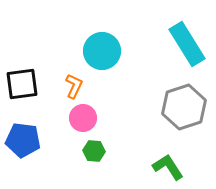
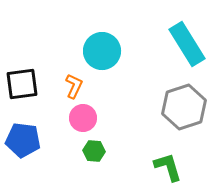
green L-shape: rotated 16 degrees clockwise
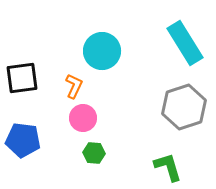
cyan rectangle: moved 2 px left, 1 px up
black square: moved 6 px up
green hexagon: moved 2 px down
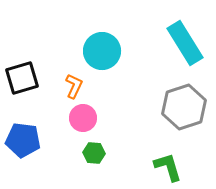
black square: rotated 8 degrees counterclockwise
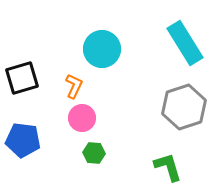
cyan circle: moved 2 px up
pink circle: moved 1 px left
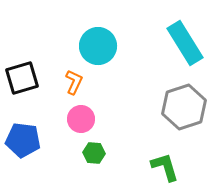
cyan circle: moved 4 px left, 3 px up
orange L-shape: moved 4 px up
pink circle: moved 1 px left, 1 px down
green L-shape: moved 3 px left
